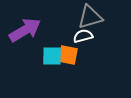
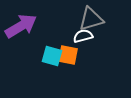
gray triangle: moved 1 px right, 2 px down
purple arrow: moved 4 px left, 4 px up
cyan square: rotated 15 degrees clockwise
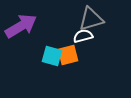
orange square: rotated 25 degrees counterclockwise
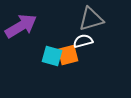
white semicircle: moved 5 px down
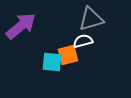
purple arrow: rotated 8 degrees counterclockwise
cyan square: moved 6 px down; rotated 10 degrees counterclockwise
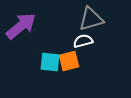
orange square: moved 1 px right, 6 px down
cyan square: moved 2 px left
